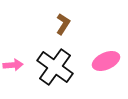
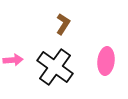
pink ellipse: rotated 60 degrees counterclockwise
pink arrow: moved 5 px up
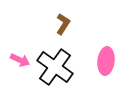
pink arrow: moved 7 px right; rotated 30 degrees clockwise
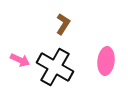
black cross: rotated 6 degrees counterclockwise
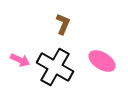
brown L-shape: rotated 10 degrees counterclockwise
pink ellipse: moved 4 px left; rotated 64 degrees counterclockwise
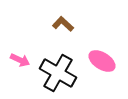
brown L-shape: rotated 70 degrees counterclockwise
black cross: moved 3 px right, 6 px down
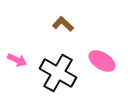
pink arrow: moved 3 px left
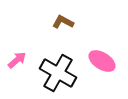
brown L-shape: moved 2 px up; rotated 15 degrees counterclockwise
pink arrow: rotated 66 degrees counterclockwise
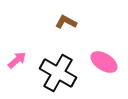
brown L-shape: moved 3 px right
pink ellipse: moved 2 px right, 1 px down
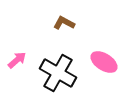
brown L-shape: moved 2 px left, 1 px down
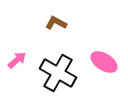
brown L-shape: moved 8 px left
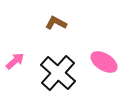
pink arrow: moved 2 px left, 1 px down
black cross: rotated 12 degrees clockwise
